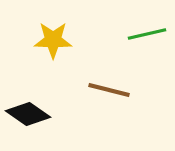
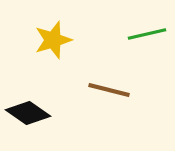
yellow star: rotated 18 degrees counterclockwise
black diamond: moved 1 px up
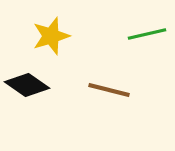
yellow star: moved 2 px left, 4 px up
black diamond: moved 1 px left, 28 px up
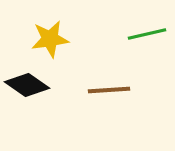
yellow star: moved 1 px left, 3 px down; rotated 9 degrees clockwise
brown line: rotated 18 degrees counterclockwise
